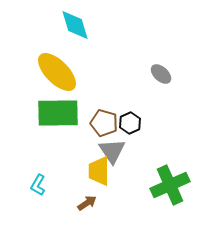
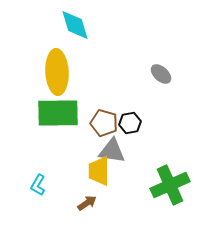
yellow ellipse: rotated 42 degrees clockwise
black hexagon: rotated 15 degrees clockwise
gray triangle: rotated 48 degrees counterclockwise
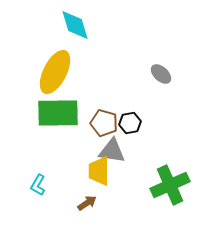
yellow ellipse: moved 2 px left; rotated 30 degrees clockwise
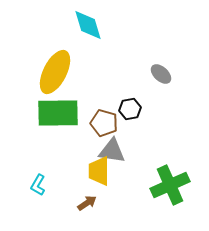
cyan diamond: moved 13 px right
black hexagon: moved 14 px up
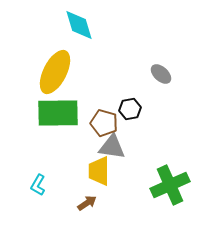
cyan diamond: moved 9 px left
gray triangle: moved 4 px up
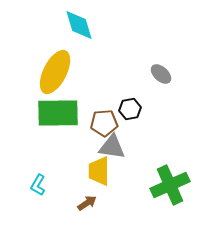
brown pentagon: rotated 20 degrees counterclockwise
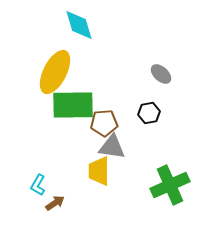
black hexagon: moved 19 px right, 4 px down
green rectangle: moved 15 px right, 8 px up
brown arrow: moved 32 px left
